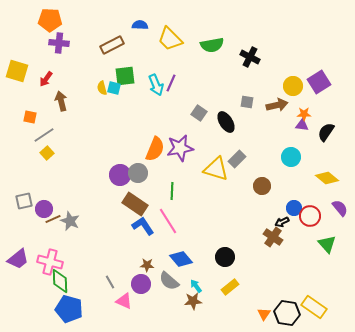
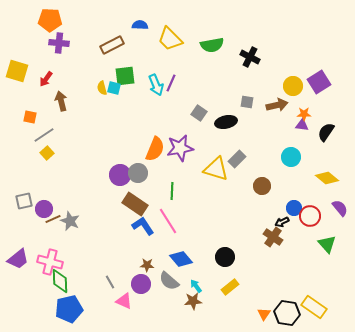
black ellipse at (226, 122): rotated 70 degrees counterclockwise
blue pentagon at (69, 309): rotated 28 degrees counterclockwise
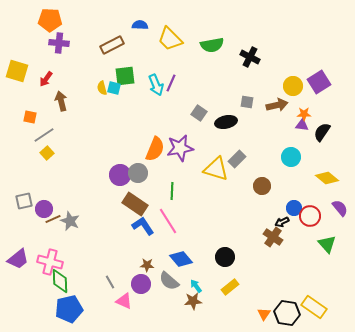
black semicircle at (326, 132): moved 4 px left
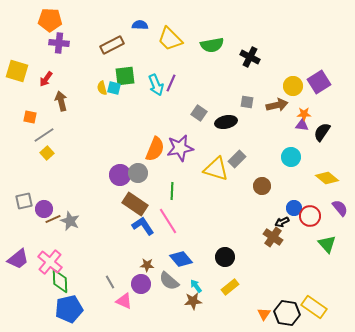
pink cross at (50, 262): rotated 25 degrees clockwise
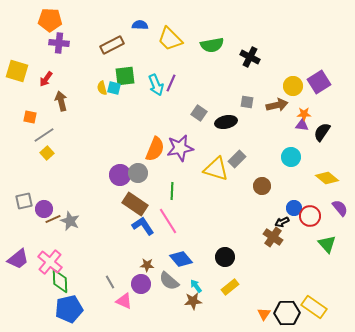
black hexagon at (287, 313): rotated 10 degrees counterclockwise
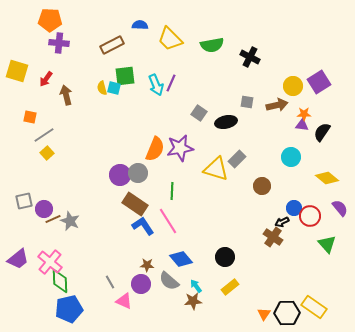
brown arrow at (61, 101): moved 5 px right, 6 px up
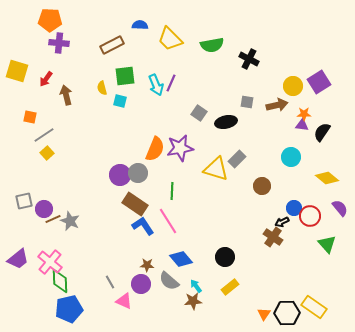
black cross at (250, 57): moved 1 px left, 2 px down
cyan square at (114, 88): moved 6 px right, 13 px down
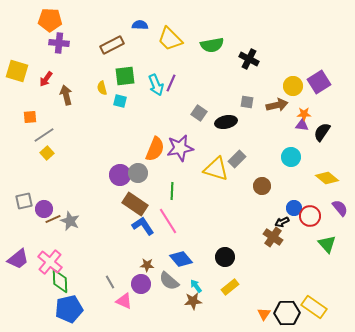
orange square at (30, 117): rotated 16 degrees counterclockwise
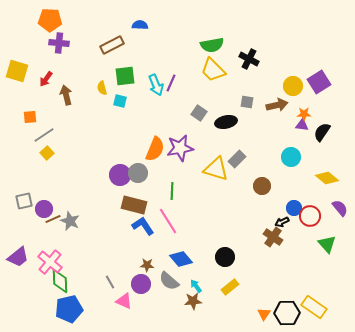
yellow trapezoid at (170, 39): moved 43 px right, 31 px down
brown rectangle at (135, 204): moved 1 px left, 1 px down; rotated 20 degrees counterclockwise
purple trapezoid at (18, 259): moved 2 px up
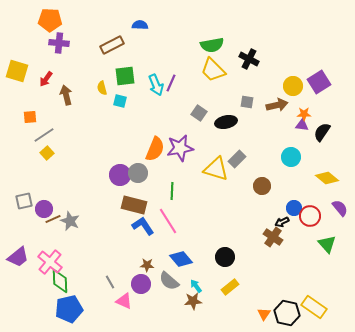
black hexagon at (287, 313): rotated 15 degrees clockwise
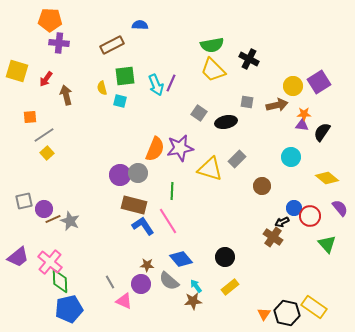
yellow triangle at (216, 169): moved 6 px left
